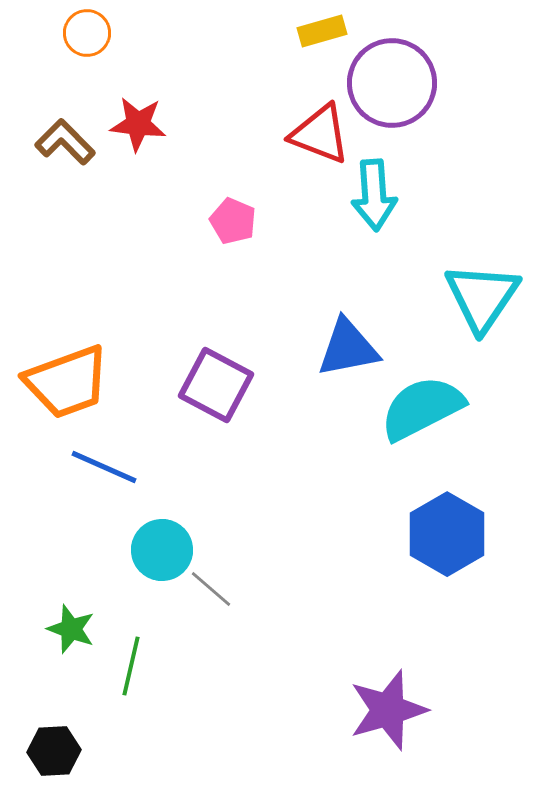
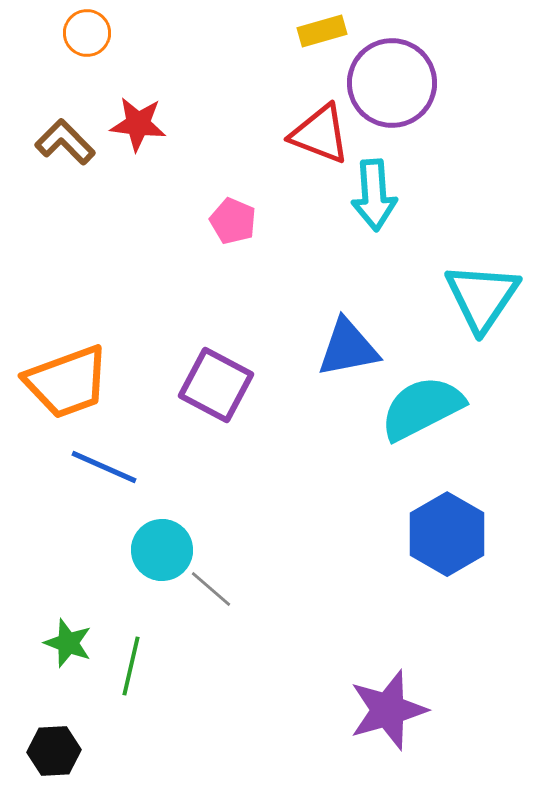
green star: moved 3 px left, 14 px down
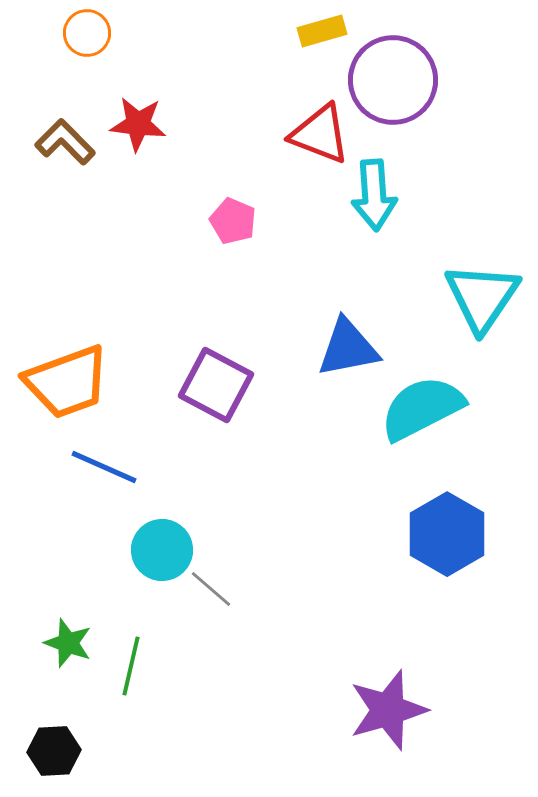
purple circle: moved 1 px right, 3 px up
